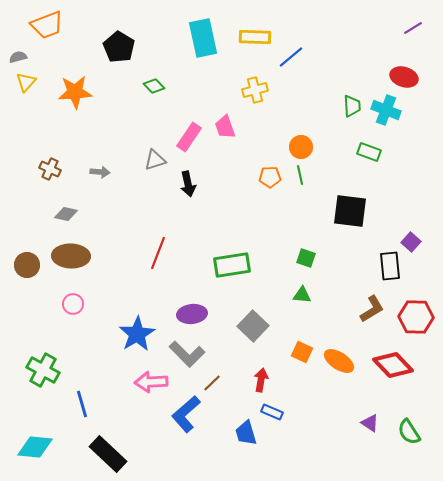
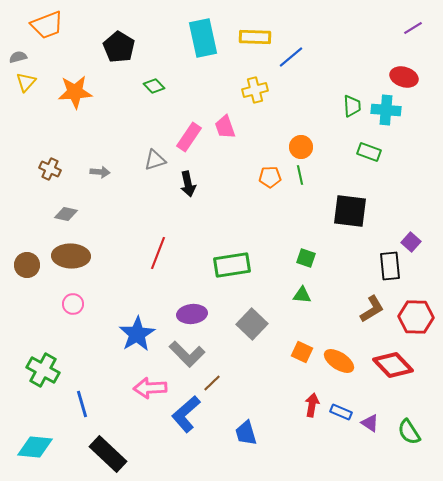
cyan cross at (386, 110): rotated 16 degrees counterclockwise
gray square at (253, 326): moved 1 px left, 2 px up
red arrow at (261, 380): moved 51 px right, 25 px down
pink arrow at (151, 382): moved 1 px left, 6 px down
blue rectangle at (272, 412): moved 69 px right
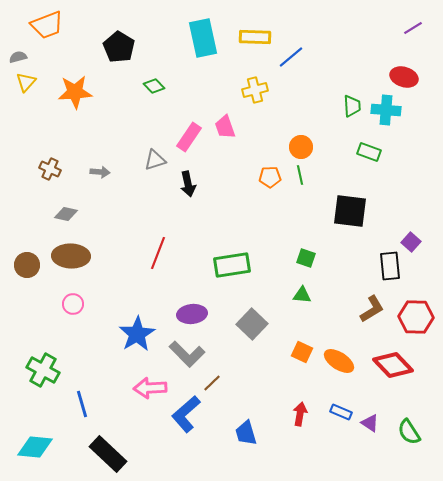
red arrow at (312, 405): moved 12 px left, 9 px down
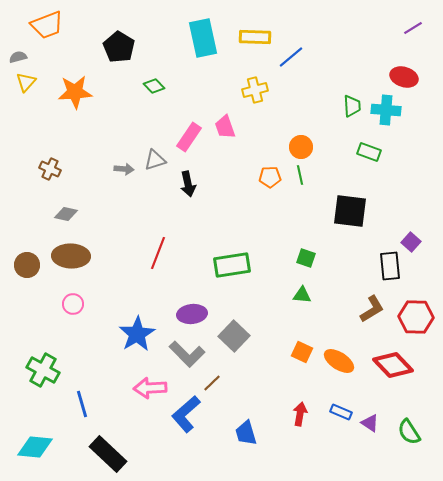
gray arrow at (100, 172): moved 24 px right, 3 px up
gray square at (252, 324): moved 18 px left, 12 px down
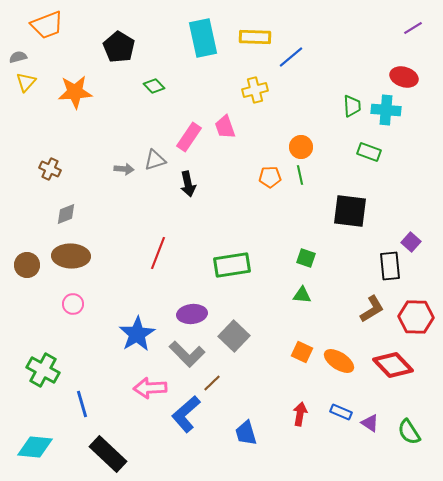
gray diamond at (66, 214): rotated 35 degrees counterclockwise
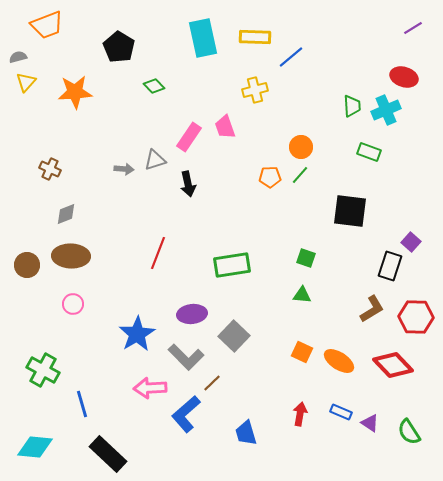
cyan cross at (386, 110): rotated 28 degrees counterclockwise
green line at (300, 175): rotated 54 degrees clockwise
black rectangle at (390, 266): rotated 24 degrees clockwise
gray L-shape at (187, 354): moved 1 px left, 3 px down
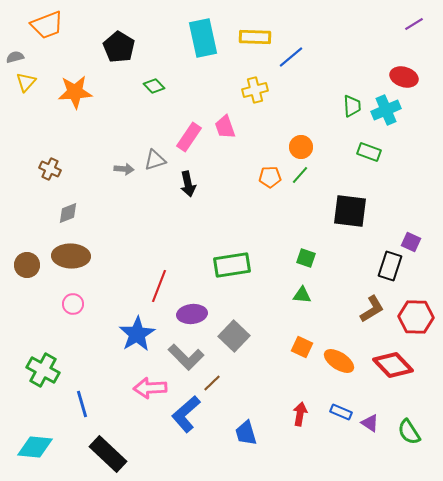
purple line at (413, 28): moved 1 px right, 4 px up
gray semicircle at (18, 57): moved 3 px left
gray diamond at (66, 214): moved 2 px right, 1 px up
purple square at (411, 242): rotated 18 degrees counterclockwise
red line at (158, 253): moved 1 px right, 33 px down
orange square at (302, 352): moved 5 px up
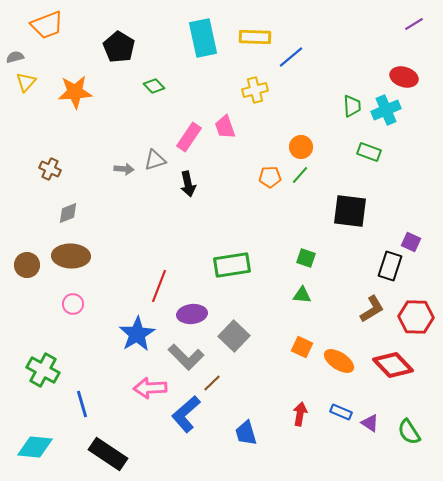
black rectangle at (108, 454): rotated 9 degrees counterclockwise
